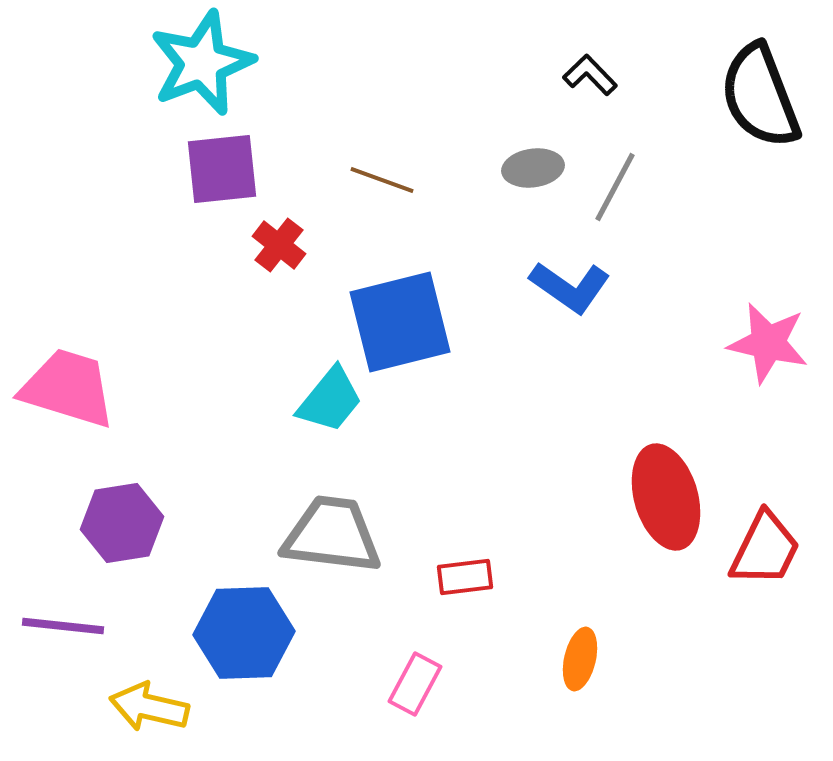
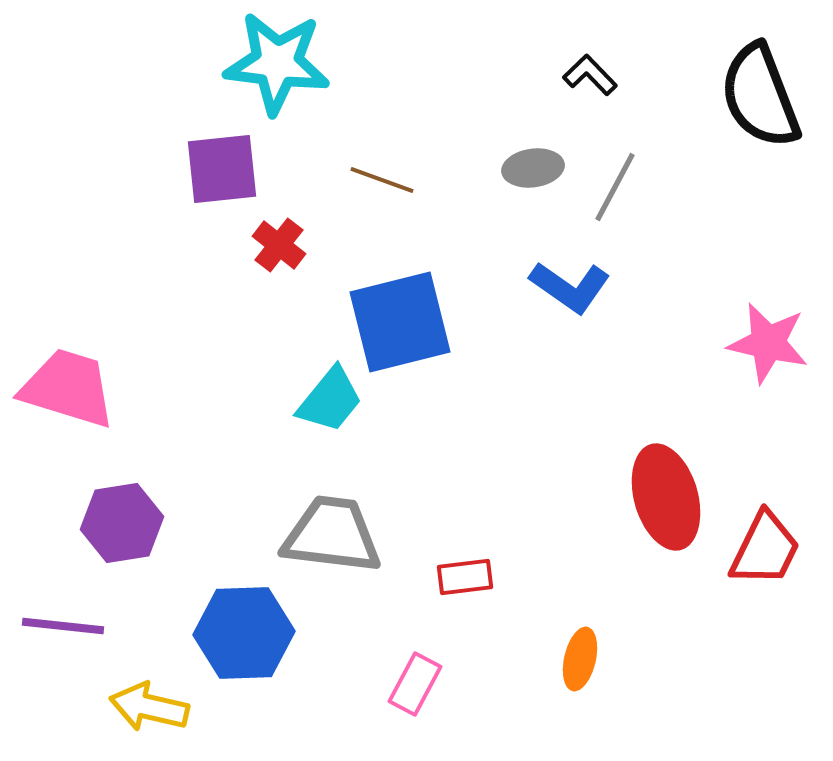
cyan star: moved 75 px right; rotated 28 degrees clockwise
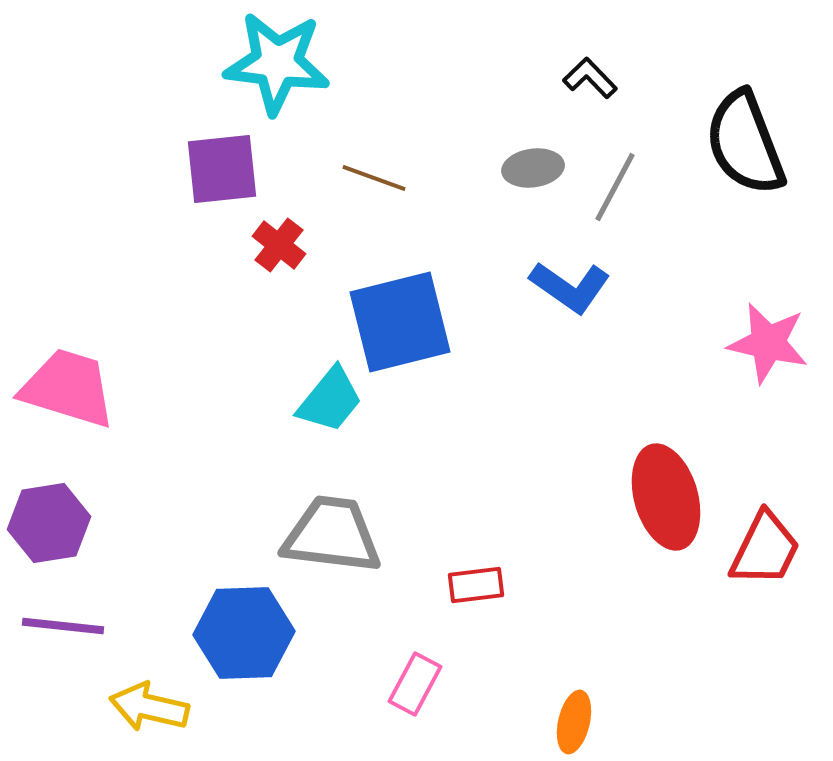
black L-shape: moved 3 px down
black semicircle: moved 15 px left, 47 px down
brown line: moved 8 px left, 2 px up
purple hexagon: moved 73 px left
red rectangle: moved 11 px right, 8 px down
orange ellipse: moved 6 px left, 63 px down
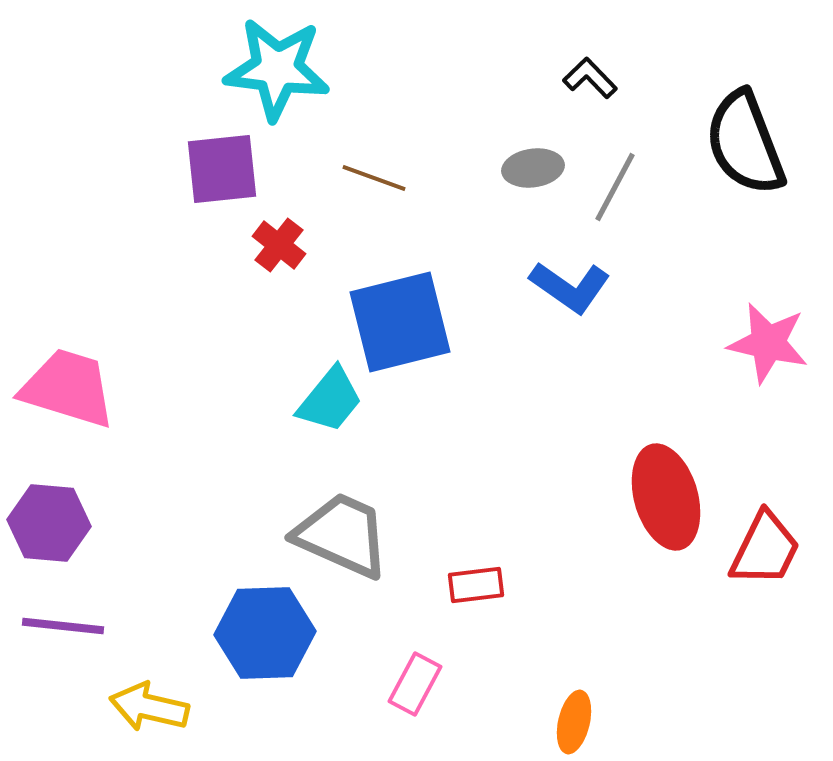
cyan star: moved 6 px down
purple hexagon: rotated 14 degrees clockwise
gray trapezoid: moved 10 px right; rotated 17 degrees clockwise
blue hexagon: moved 21 px right
